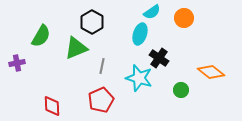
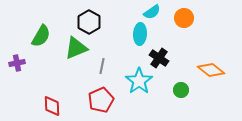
black hexagon: moved 3 px left
cyan ellipse: rotated 15 degrees counterclockwise
orange diamond: moved 2 px up
cyan star: moved 3 px down; rotated 20 degrees clockwise
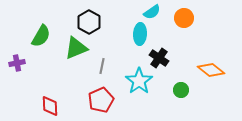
red diamond: moved 2 px left
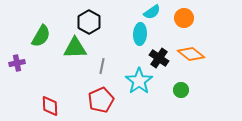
green triangle: moved 1 px left; rotated 20 degrees clockwise
orange diamond: moved 20 px left, 16 px up
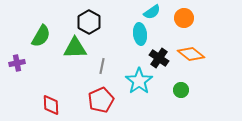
cyan ellipse: rotated 10 degrees counterclockwise
red diamond: moved 1 px right, 1 px up
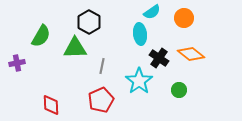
green circle: moved 2 px left
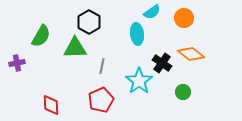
cyan ellipse: moved 3 px left
black cross: moved 3 px right, 5 px down
green circle: moved 4 px right, 2 px down
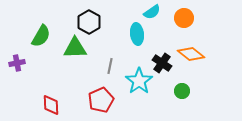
gray line: moved 8 px right
green circle: moved 1 px left, 1 px up
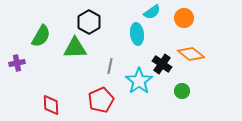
black cross: moved 1 px down
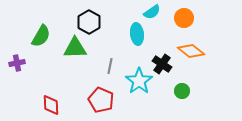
orange diamond: moved 3 px up
red pentagon: rotated 25 degrees counterclockwise
